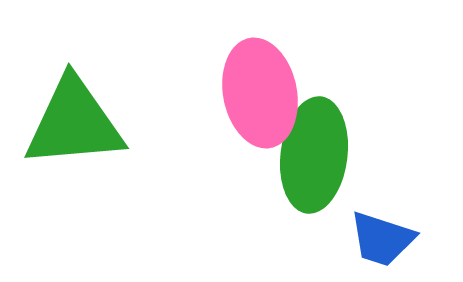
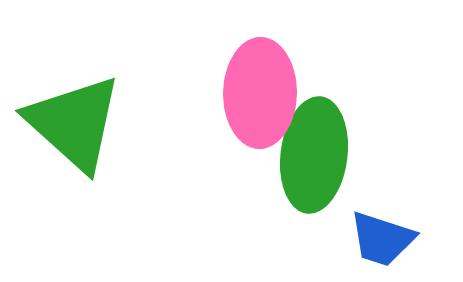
pink ellipse: rotated 12 degrees clockwise
green triangle: rotated 47 degrees clockwise
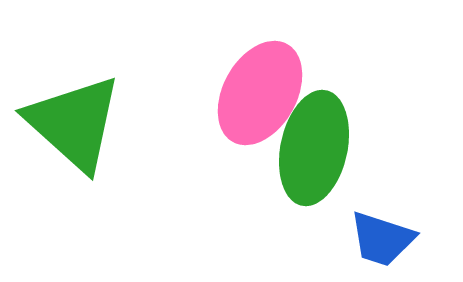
pink ellipse: rotated 28 degrees clockwise
green ellipse: moved 7 px up; rotated 5 degrees clockwise
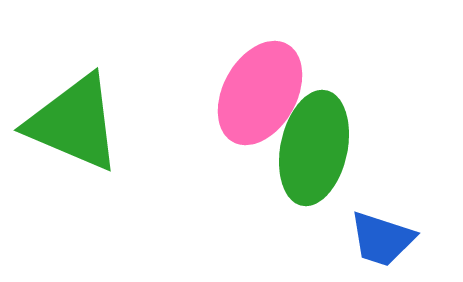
green triangle: rotated 19 degrees counterclockwise
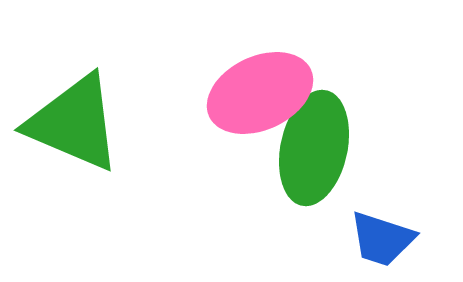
pink ellipse: rotated 36 degrees clockwise
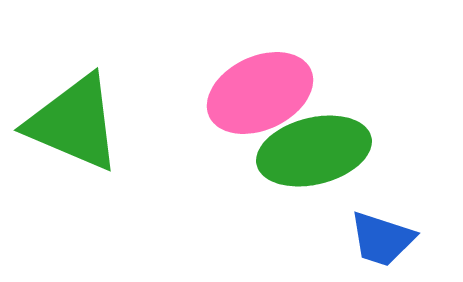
green ellipse: moved 3 px down; rotated 64 degrees clockwise
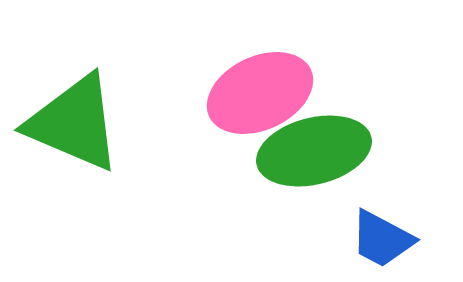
blue trapezoid: rotated 10 degrees clockwise
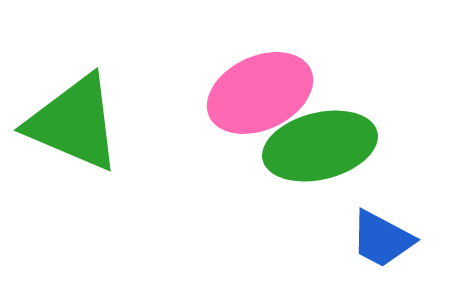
green ellipse: moved 6 px right, 5 px up
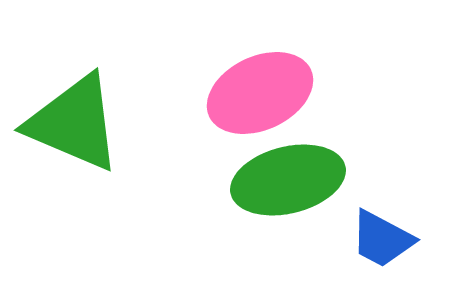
green ellipse: moved 32 px left, 34 px down
